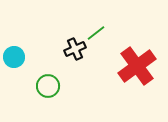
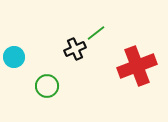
red cross: rotated 15 degrees clockwise
green circle: moved 1 px left
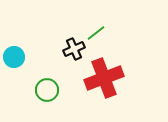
black cross: moved 1 px left
red cross: moved 33 px left, 12 px down
green circle: moved 4 px down
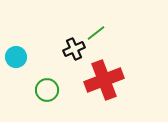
cyan circle: moved 2 px right
red cross: moved 2 px down
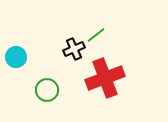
green line: moved 2 px down
red cross: moved 1 px right, 2 px up
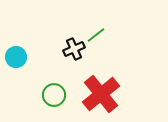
red cross: moved 4 px left, 16 px down; rotated 18 degrees counterclockwise
green circle: moved 7 px right, 5 px down
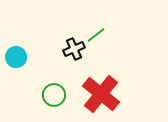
red cross: rotated 12 degrees counterclockwise
